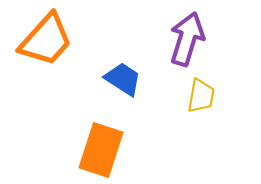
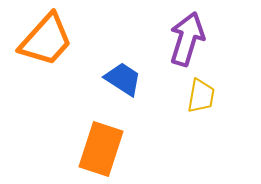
orange rectangle: moved 1 px up
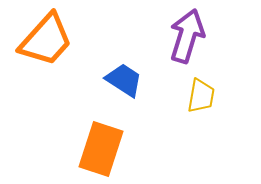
purple arrow: moved 3 px up
blue trapezoid: moved 1 px right, 1 px down
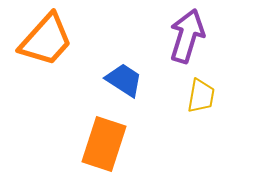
orange rectangle: moved 3 px right, 5 px up
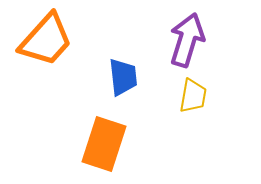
purple arrow: moved 4 px down
blue trapezoid: moved 1 px left, 3 px up; rotated 51 degrees clockwise
yellow trapezoid: moved 8 px left
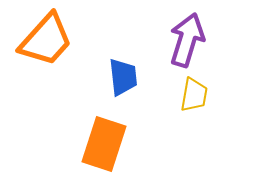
yellow trapezoid: moved 1 px right, 1 px up
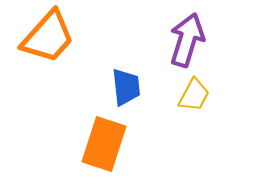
orange trapezoid: moved 2 px right, 3 px up
blue trapezoid: moved 3 px right, 10 px down
yellow trapezoid: rotated 18 degrees clockwise
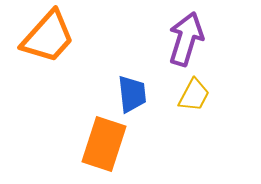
purple arrow: moved 1 px left, 1 px up
blue trapezoid: moved 6 px right, 7 px down
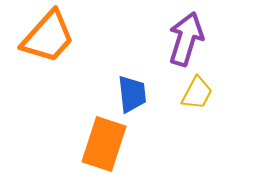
yellow trapezoid: moved 3 px right, 2 px up
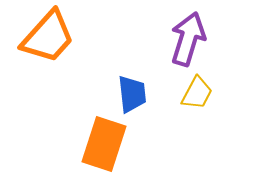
purple arrow: moved 2 px right
